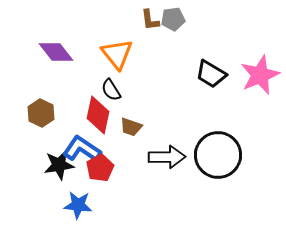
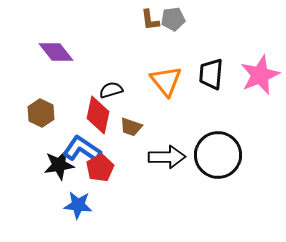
orange triangle: moved 49 px right, 27 px down
black trapezoid: rotated 64 degrees clockwise
black semicircle: rotated 105 degrees clockwise
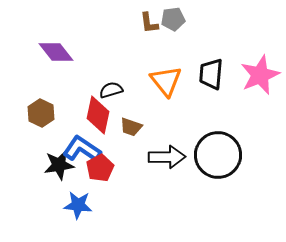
brown L-shape: moved 1 px left, 3 px down
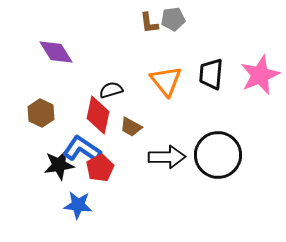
purple diamond: rotated 6 degrees clockwise
brown trapezoid: rotated 10 degrees clockwise
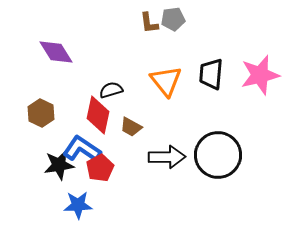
pink star: rotated 9 degrees clockwise
blue star: rotated 8 degrees counterclockwise
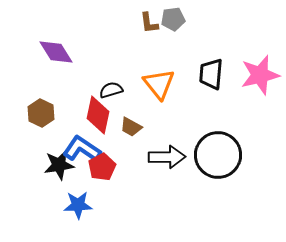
orange triangle: moved 7 px left, 3 px down
red pentagon: moved 2 px right, 1 px up
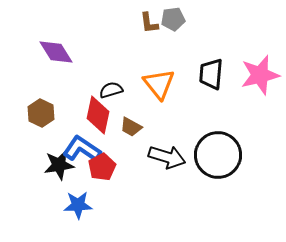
black arrow: rotated 18 degrees clockwise
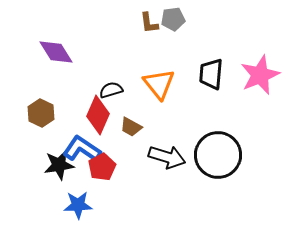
pink star: rotated 9 degrees counterclockwise
red diamond: rotated 12 degrees clockwise
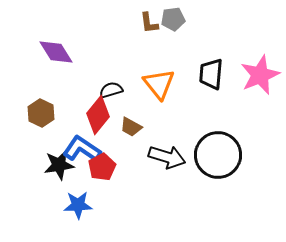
red diamond: rotated 15 degrees clockwise
